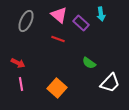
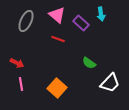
pink triangle: moved 2 px left
red arrow: moved 1 px left
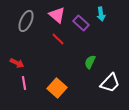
red line: rotated 24 degrees clockwise
green semicircle: moved 1 px right, 1 px up; rotated 80 degrees clockwise
pink line: moved 3 px right, 1 px up
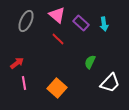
cyan arrow: moved 3 px right, 10 px down
red arrow: rotated 64 degrees counterclockwise
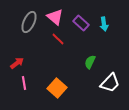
pink triangle: moved 2 px left, 2 px down
gray ellipse: moved 3 px right, 1 px down
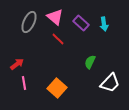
red arrow: moved 1 px down
